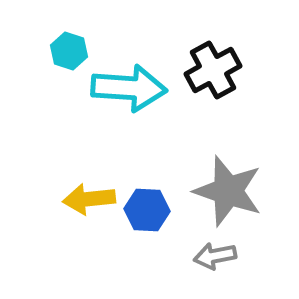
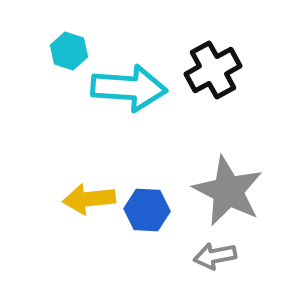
gray star: rotated 8 degrees clockwise
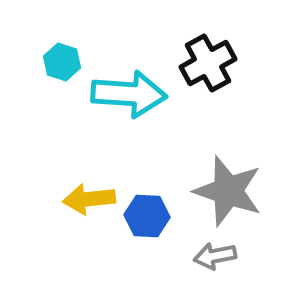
cyan hexagon: moved 7 px left, 11 px down
black cross: moved 5 px left, 7 px up
cyan arrow: moved 6 px down
gray star: rotated 8 degrees counterclockwise
blue hexagon: moved 6 px down
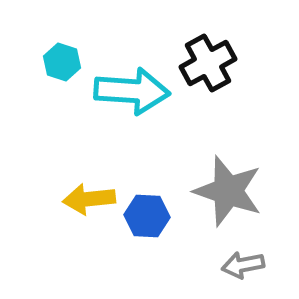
cyan arrow: moved 3 px right, 3 px up
gray arrow: moved 28 px right, 9 px down
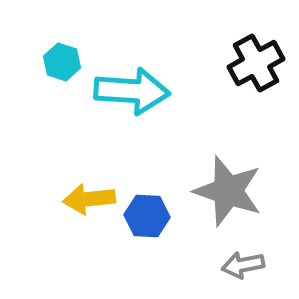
black cross: moved 48 px right
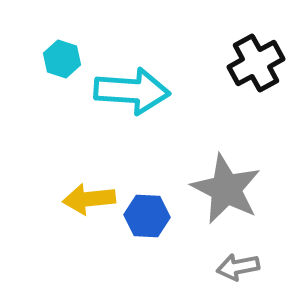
cyan hexagon: moved 3 px up
gray star: moved 2 px left, 2 px up; rotated 8 degrees clockwise
gray arrow: moved 5 px left, 2 px down
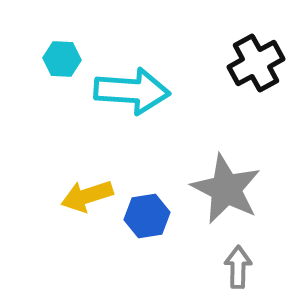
cyan hexagon: rotated 15 degrees counterclockwise
yellow arrow: moved 2 px left, 3 px up; rotated 12 degrees counterclockwise
blue hexagon: rotated 12 degrees counterclockwise
gray arrow: rotated 102 degrees clockwise
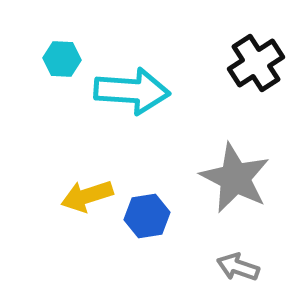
black cross: rotated 4 degrees counterclockwise
gray star: moved 9 px right, 11 px up
gray arrow: rotated 72 degrees counterclockwise
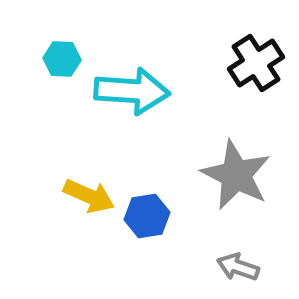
gray star: moved 1 px right, 3 px up
yellow arrow: moved 2 px right; rotated 138 degrees counterclockwise
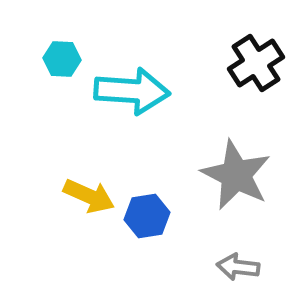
gray arrow: rotated 12 degrees counterclockwise
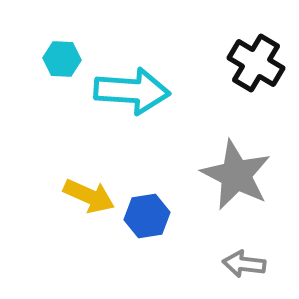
black cross: rotated 26 degrees counterclockwise
gray arrow: moved 6 px right, 3 px up
